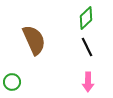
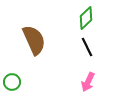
pink arrow: rotated 24 degrees clockwise
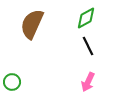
green diamond: rotated 15 degrees clockwise
brown semicircle: moved 2 px left, 16 px up; rotated 132 degrees counterclockwise
black line: moved 1 px right, 1 px up
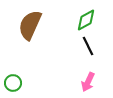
green diamond: moved 2 px down
brown semicircle: moved 2 px left, 1 px down
green circle: moved 1 px right, 1 px down
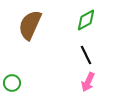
black line: moved 2 px left, 9 px down
green circle: moved 1 px left
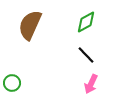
green diamond: moved 2 px down
black line: rotated 18 degrees counterclockwise
pink arrow: moved 3 px right, 2 px down
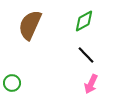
green diamond: moved 2 px left, 1 px up
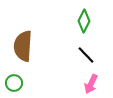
green diamond: rotated 35 degrees counterclockwise
brown semicircle: moved 7 px left, 21 px down; rotated 20 degrees counterclockwise
green circle: moved 2 px right
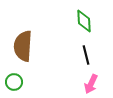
green diamond: rotated 30 degrees counterclockwise
black line: rotated 30 degrees clockwise
green circle: moved 1 px up
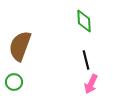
brown semicircle: moved 3 px left; rotated 16 degrees clockwise
black line: moved 5 px down
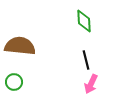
brown semicircle: rotated 76 degrees clockwise
